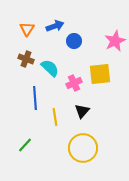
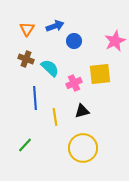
black triangle: rotated 35 degrees clockwise
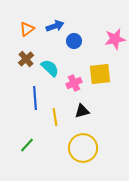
orange triangle: rotated 21 degrees clockwise
pink star: moved 2 px up; rotated 15 degrees clockwise
brown cross: rotated 28 degrees clockwise
green line: moved 2 px right
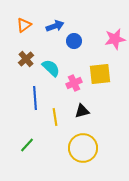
orange triangle: moved 3 px left, 4 px up
cyan semicircle: moved 1 px right
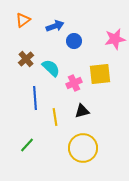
orange triangle: moved 1 px left, 5 px up
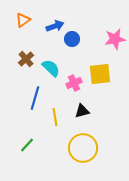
blue circle: moved 2 px left, 2 px up
blue line: rotated 20 degrees clockwise
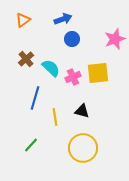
blue arrow: moved 8 px right, 7 px up
pink star: rotated 10 degrees counterclockwise
yellow square: moved 2 px left, 1 px up
pink cross: moved 1 px left, 6 px up
black triangle: rotated 28 degrees clockwise
green line: moved 4 px right
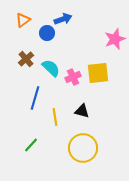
blue circle: moved 25 px left, 6 px up
